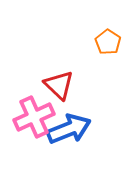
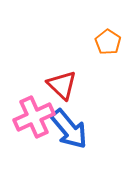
red triangle: moved 3 px right
blue arrow: rotated 72 degrees clockwise
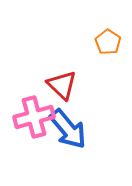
pink cross: rotated 9 degrees clockwise
blue arrow: moved 1 px left
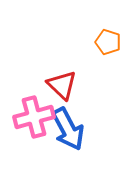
orange pentagon: rotated 15 degrees counterclockwise
blue arrow: rotated 12 degrees clockwise
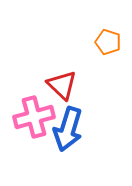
blue arrow: rotated 45 degrees clockwise
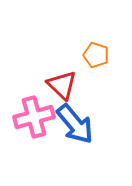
orange pentagon: moved 12 px left, 13 px down
blue arrow: moved 7 px right, 5 px up; rotated 57 degrees counterclockwise
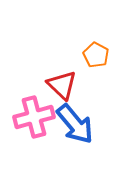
orange pentagon: rotated 10 degrees clockwise
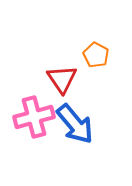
red triangle: moved 6 px up; rotated 12 degrees clockwise
